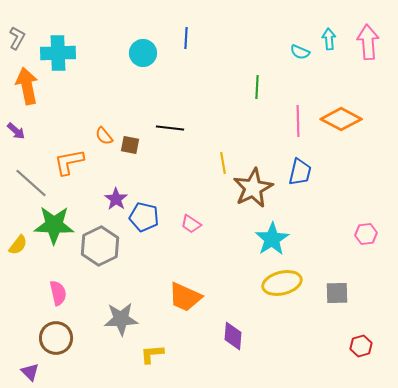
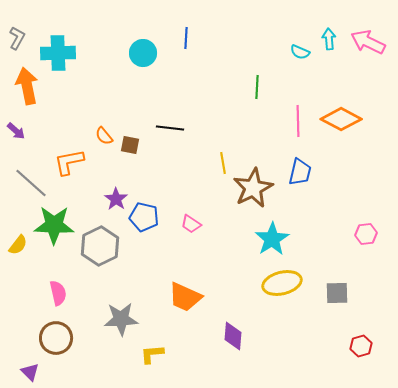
pink arrow: rotated 60 degrees counterclockwise
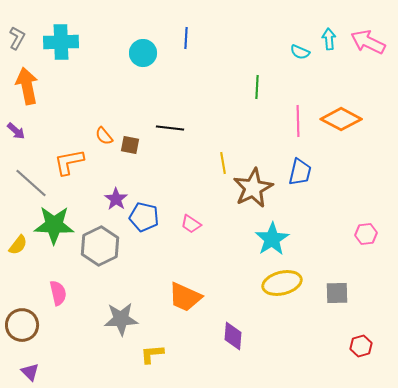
cyan cross: moved 3 px right, 11 px up
brown circle: moved 34 px left, 13 px up
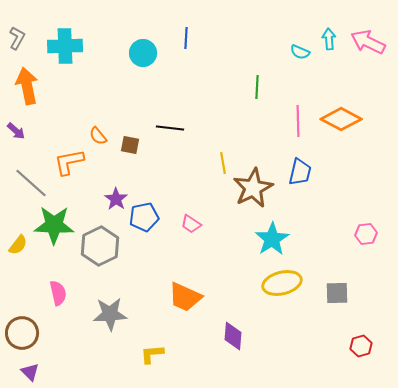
cyan cross: moved 4 px right, 4 px down
orange semicircle: moved 6 px left
blue pentagon: rotated 24 degrees counterclockwise
gray star: moved 11 px left, 5 px up
brown circle: moved 8 px down
